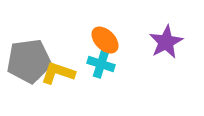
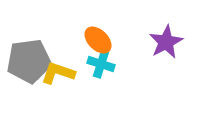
orange ellipse: moved 7 px left
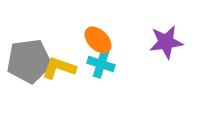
purple star: rotated 20 degrees clockwise
yellow L-shape: moved 1 px right, 5 px up
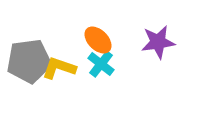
purple star: moved 8 px left
cyan cross: rotated 20 degrees clockwise
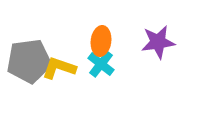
orange ellipse: moved 3 px right, 1 px down; rotated 52 degrees clockwise
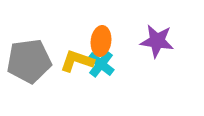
purple star: moved 1 px left, 1 px up; rotated 16 degrees clockwise
yellow L-shape: moved 18 px right, 7 px up
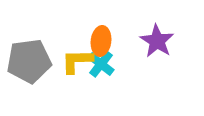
purple star: rotated 24 degrees clockwise
yellow L-shape: rotated 20 degrees counterclockwise
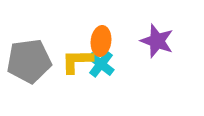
purple star: rotated 12 degrees counterclockwise
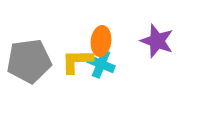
cyan cross: rotated 16 degrees counterclockwise
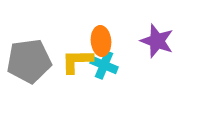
orange ellipse: rotated 12 degrees counterclockwise
cyan cross: moved 3 px right, 1 px down
